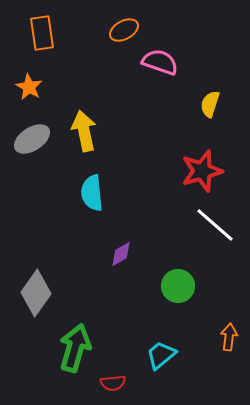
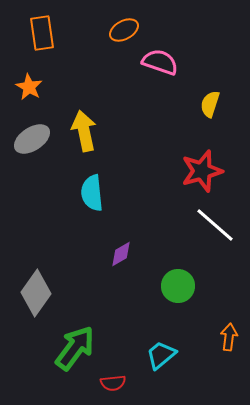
green arrow: rotated 21 degrees clockwise
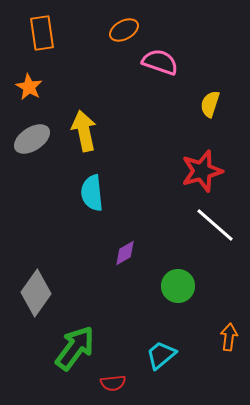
purple diamond: moved 4 px right, 1 px up
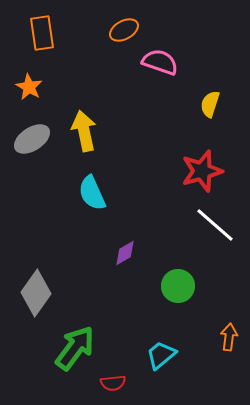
cyan semicircle: rotated 18 degrees counterclockwise
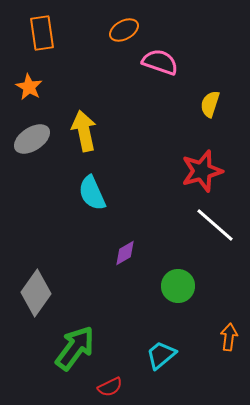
red semicircle: moved 3 px left, 4 px down; rotated 20 degrees counterclockwise
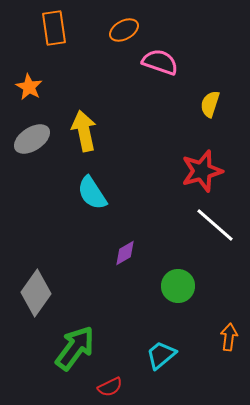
orange rectangle: moved 12 px right, 5 px up
cyan semicircle: rotated 9 degrees counterclockwise
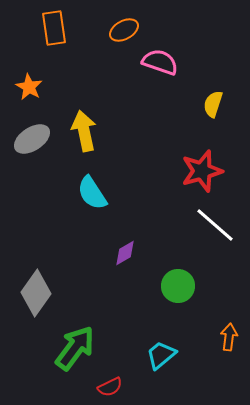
yellow semicircle: moved 3 px right
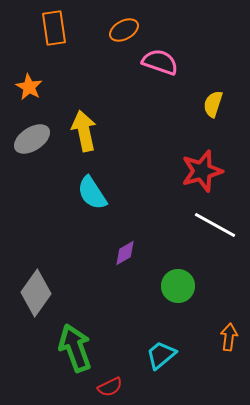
white line: rotated 12 degrees counterclockwise
green arrow: rotated 57 degrees counterclockwise
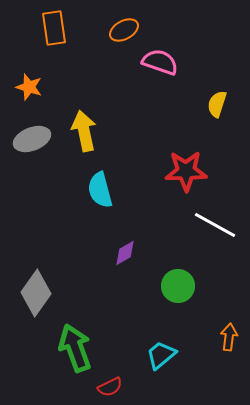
orange star: rotated 12 degrees counterclockwise
yellow semicircle: moved 4 px right
gray ellipse: rotated 12 degrees clockwise
red star: moved 16 px left; rotated 15 degrees clockwise
cyan semicircle: moved 8 px right, 3 px up; rotated 18 degrees clockwise
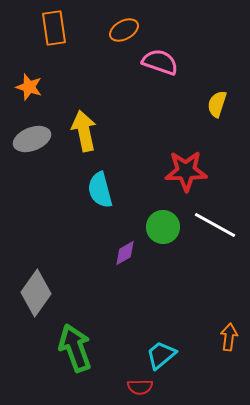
green circle: moved 15 px left, 59 px up
red semicircle: moved 30 px right; rotated 25 degrees clockwise
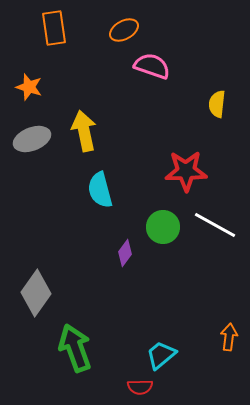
pink semicircle: moved 8 px left, 4 px down
yellow semicircle: rotated 12 degrees counterclockwise
purple diamond: rotated 24 degrees counterclockwise
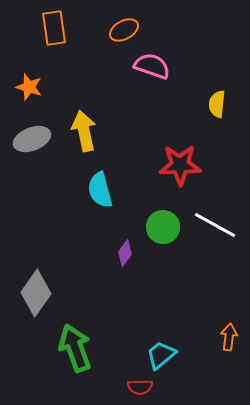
red star: moved 6 px left, 6 px up
